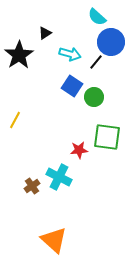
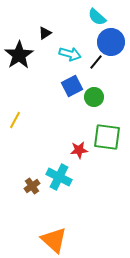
blue square: rotated 30 degrees clockwise
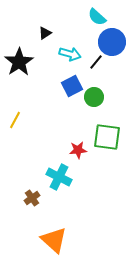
blue circle: moved 1 px right
black star: moved 7 px down
red star: moved 1 px left
brown cross: moved 12 px down
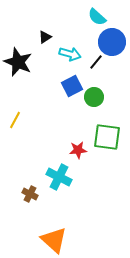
black triangle: moved 4 px down
black star: moved 1 px left; rotated 16 degrees counterclockwise
brown cross: moved 2 px left, 4 px up; rotated 28 degrees counterclockwise
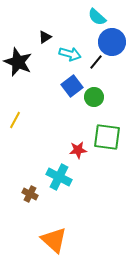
blue square: rotated 10 degrees counterclockwise
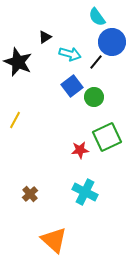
cyan semicircle: rotated 12 degrees clockwise
green square: rotated 32 degrees counterclockwise
red star: moved 2 px right
cyan cross: moved 26 px right, 15 px down
brown cross: rotated 21 degrees clockwise
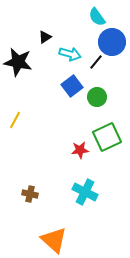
black star: rotated 12 degrees counterclockwise
green circle: moved 3 px right
brown cross: rotated 35 degrees counterclockwise
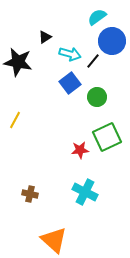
cyan semicircle: rotated 90 degrees clockwise
blue circle: moved 1 px up
black line: moved 3 px left, 1 px up
blue square: moved 2 px left, 3 px up
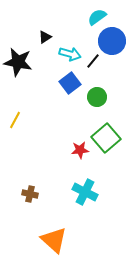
green square: moved 1 px left, 1 px down; rotated 16 degrees counterclockwise
